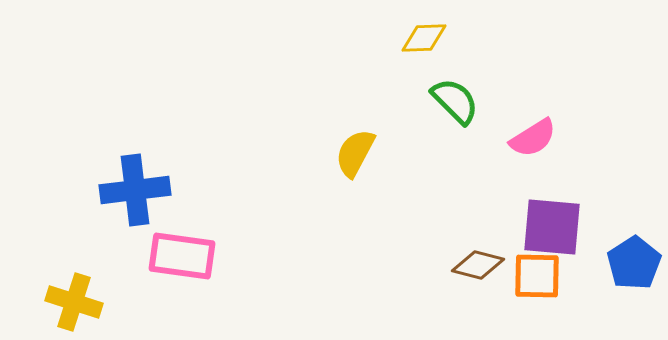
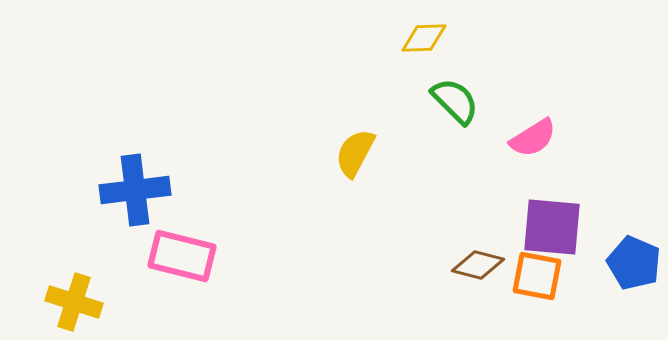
pink rectangle: rotated 6 degrees clockwise
blue pentagon: rotated 16 degrees counterclockwise
orange square: rotated 10 degrees clockwise
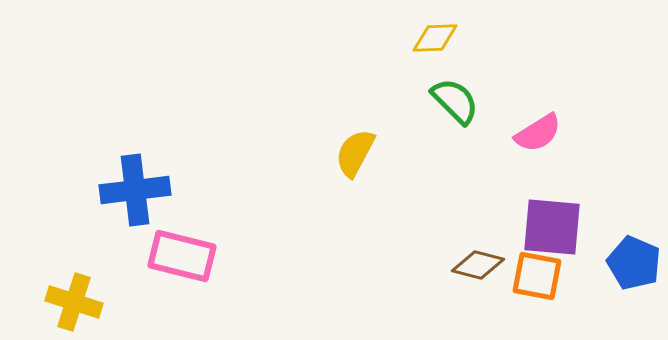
yellow diamond: moved 11 px right
pink semicircle: moved 5 px right, 5 px up
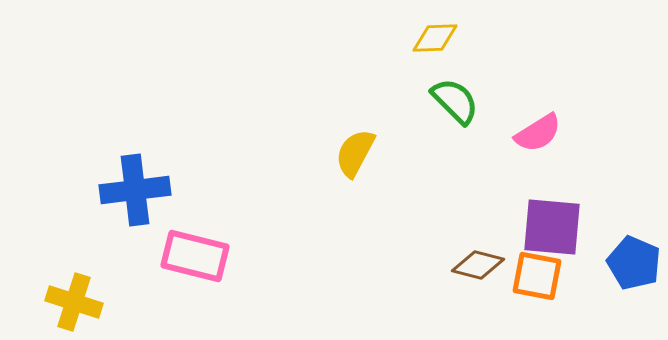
pink rectangle: moved 13 px right
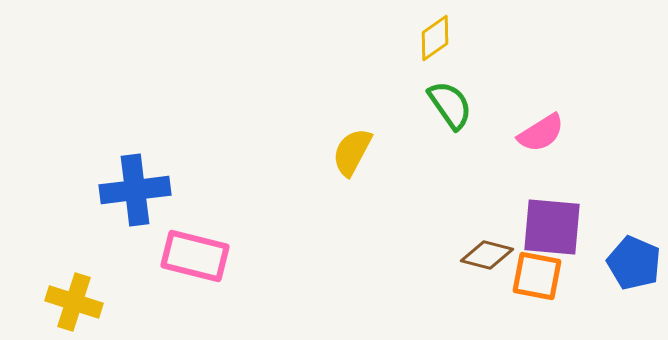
yellow diamond: rotated 33 degrees counterclockwise
green semicircle: moved 5 px left, 4 px down; rotated 10 degrees clockwise
pink semicircle: moved 3 px right
yellow semicircle: moved 3 px left, 1 px up
brown diamond: moved 9 px right, 10 px up
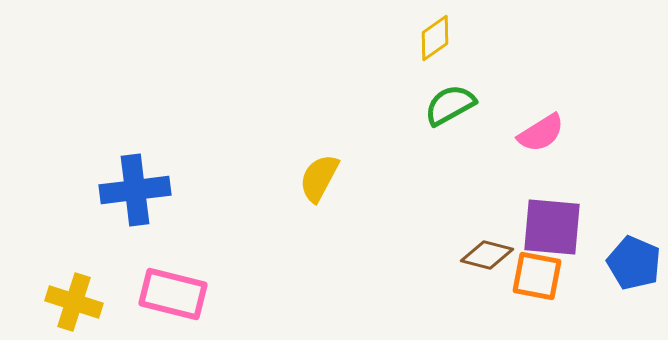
green semicircle: rotated 84 degrees counterclockwise
yellow semicircle: moved 33 px left, 26 px down
pink rectangle: moved 22 px left, 38 px down
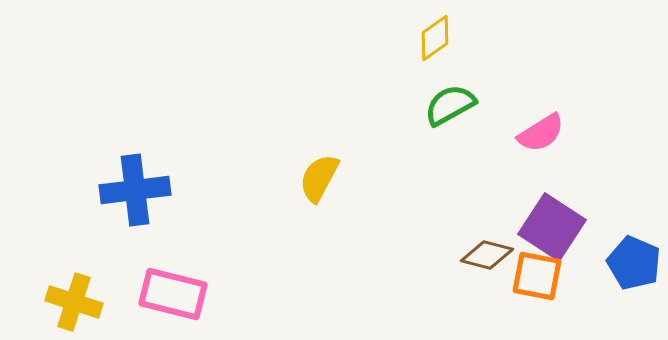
purple square: rotated 28 degrees clockwise
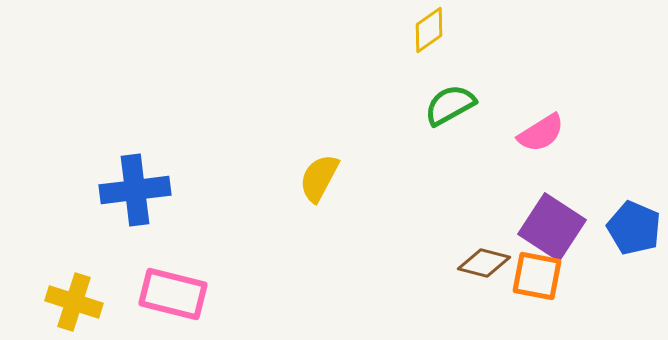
yellow diamond: moved 6 px left, 8 px up
brown diamond: moved 3 px left, 8 px down
blue pentagon: moved 35 px up
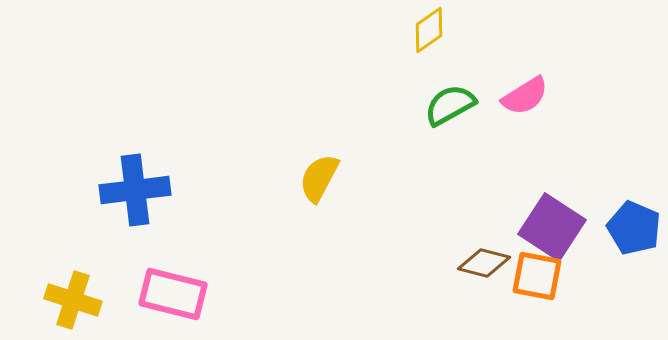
pink semicircle: moved 16 px left, 37 px up
yellow cross: moved 1 px left, 2 px up
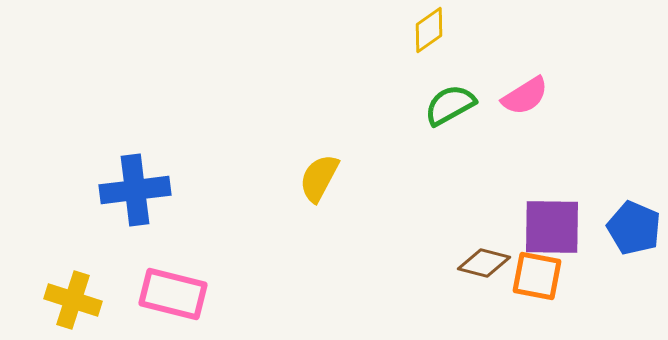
purple square: rotated 32 degrees counterclockwise
